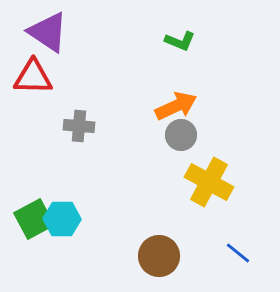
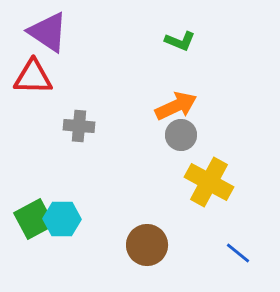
brown circle: moved 12 px left, 11 px up
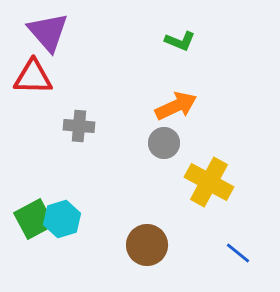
purple triangle: rotated 15 degrees clockwise
gray circle: moved 17 px left, 8 px down
cyan hexagon: rotated 18 degrees counterclockwise
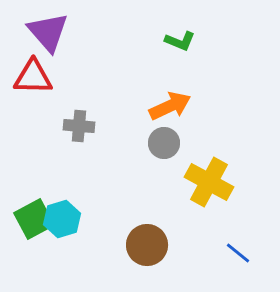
orange arrow: moved 6 px left
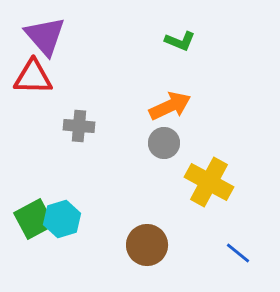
purple triangle: moved 3 px left, 4 px down
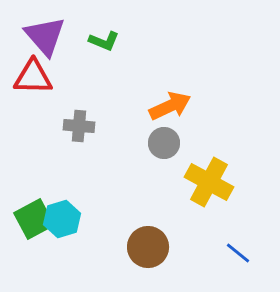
green L-shape: moved 76 px left
brown circle: moved 1 px right, 2 px down
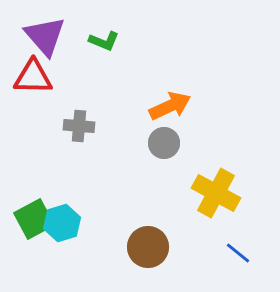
yellow cross: moved 7 px right, 11 px down
cyan hexagon: moved 4 px down
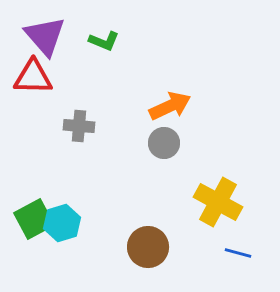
yellow cross: moved 2 px right, 9 px down
blue line: rotated 24 degrees counterclockwise
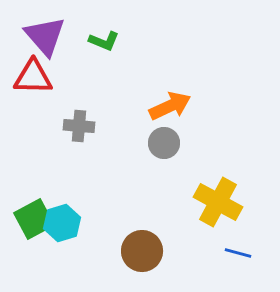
brown circle: moved 6 px left, 4 px down
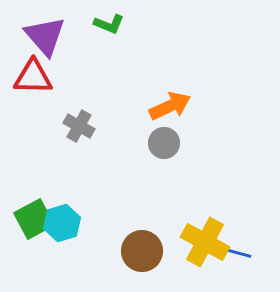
green L-shape: moved 5 px right, 17 px up
gray cross: rotated 24 degrees clockwise
yellow cross: moved 13 px left, 40 px down
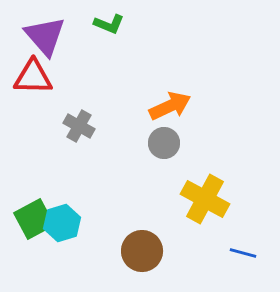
yellow cross: moved 43 px up
blue line: moved 5 px right
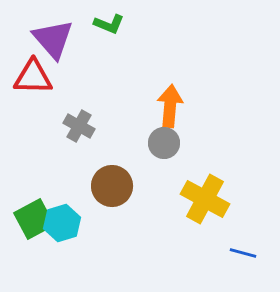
purple triangle: moved 8 px right, 3 px down
orange arrow: rotated 60 degrees counterclockwise
brown circle: moved 30 px left, 65 px up
